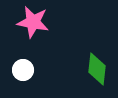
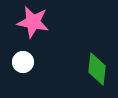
white circle: moved 8 px up
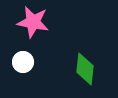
green diamond: moved 12 px left
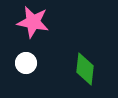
white circle: moved 3 px right, 1 px down
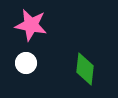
pink star: moved 2 px left, 3 px down
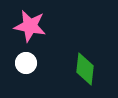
pink star: moved 1 px left, 1 px down
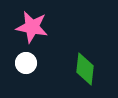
pink star: moved 2 px right, 1 px down
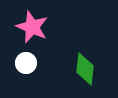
pink star: rotated 12 degrees clockwise
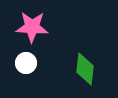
pink star: rotated 20 degrees counterclockwise
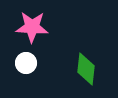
green diamond: moved 1 px right
